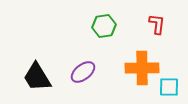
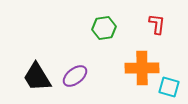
green hexagon: moved 2 px down
purple ellipse: moved 8 px left, 4 px down
cyan square: rotated 15 degrees clockwise
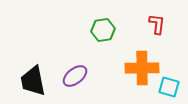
green hexagon: moved 1 px left, 2 px down
black trapezoid: moved 4 px left, 4 px down; rotated 20 degrees clockwise
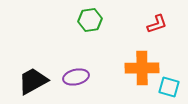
red L-shape: rotated 65 degrees clockwise
green hexagon: moved 13 px left, 10 px up
purple ellipse: moved 1 px right, 1 px down; rotated 25 degrees clockwise
black trapezoid: rotated 72 degrees clockwise
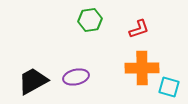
red L-shape: moved 18 px left, 5 px down
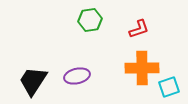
purple ellipse: moved 1 px right, 1 px up
black trapezoid: rotated 28 degrees counterclockwise
cyan square: rotated 35 degrees counterclockwise
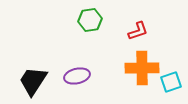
red L-shape: moved 1 px left, 2 px down
cyan square: moved 2 px right, 5 px up
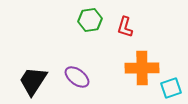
red L-shape: moved 13 px left, 4 px up; rotated 125 degrees clockwise
purple ellipse: moved 1 px down; rotated 50 degrees clockwise
cyan square: moved 6 px down
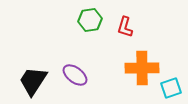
purple ellipse: moved 2 px left, 2 px up
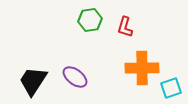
purple ellipse: moved 2 px down
